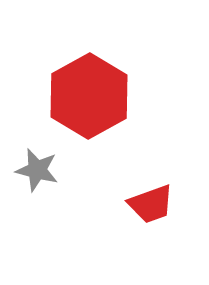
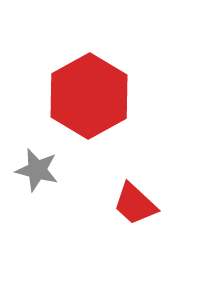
red trapezoid: moved 16 px left; rotated 63 degrees clockwise
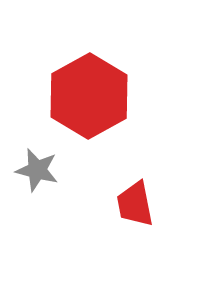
red trapezoid: rotated 36 degrees clockwise
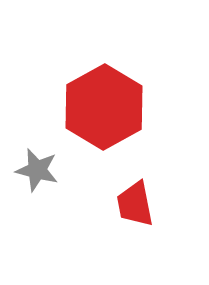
red hexagon: moved 15 px right, 11 px down
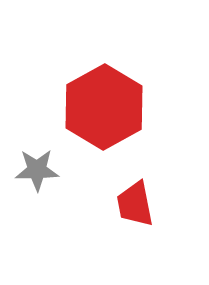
gray star: rotated 15 degrees counterclockwise
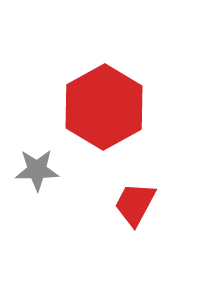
red trapezoid: rotated 39 degrees clockwise
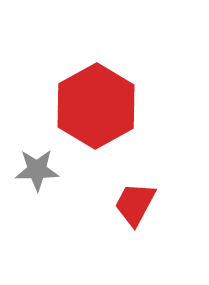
red hexagon: moved 8 px left, 1 px up
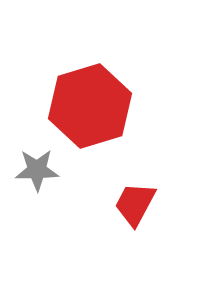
red hexagon: moved 6 px left; rotated 12 degrees clockwise
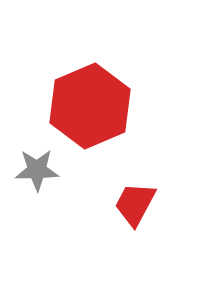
red hexagon: rotated 6 degrees counterclockwise
